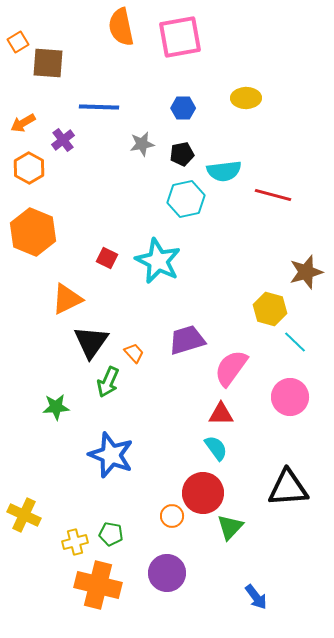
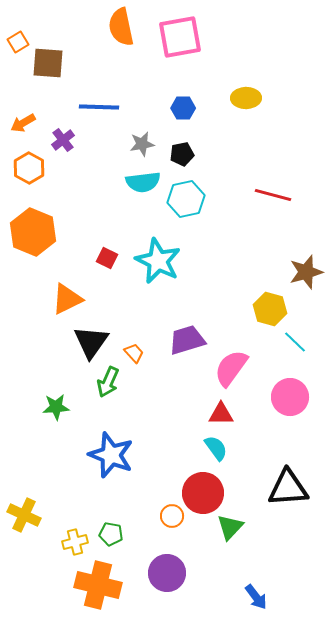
cyan semicircle at (224, 171): moved 81 px left, 11 px down
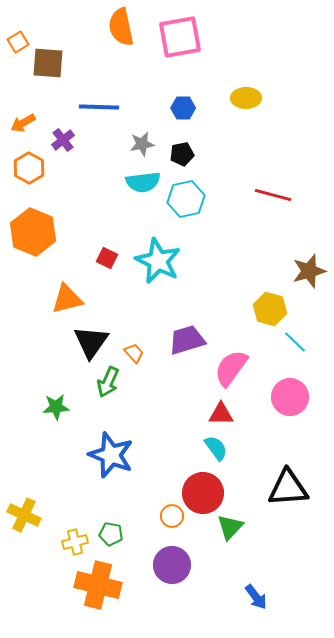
brown star at (306, 272): moved 3 px right, 1 px up
orange triangle at (67, 299): rotated 12 degrees clockwise
purple circle at (167, 573): moved 5 px right, 8 px up
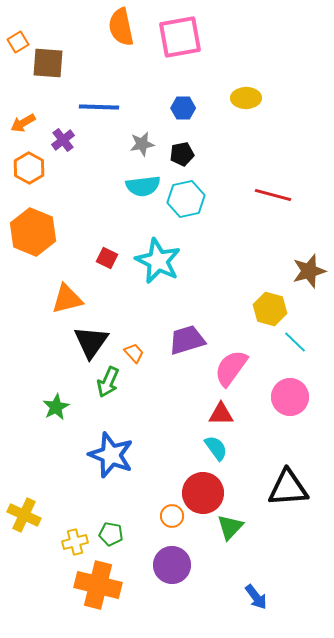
cyan semicircle at (143, 182): moved 4 px down
green star at (56, 407): rotated 24 degrees counterclockwise
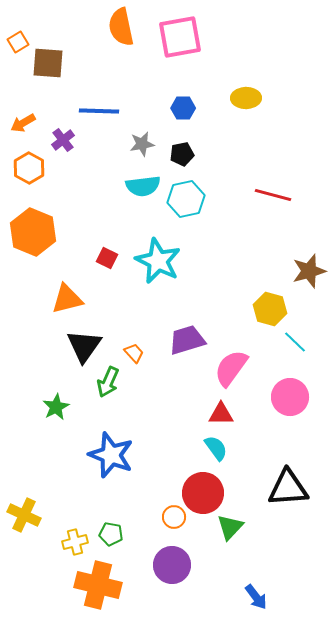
blue line at (99, 107): moved 4 px down
black triangle at (91, 342): moved 7 px left, 4 px down
orange circle at (172, 516): moved 2 px right, 1 px down
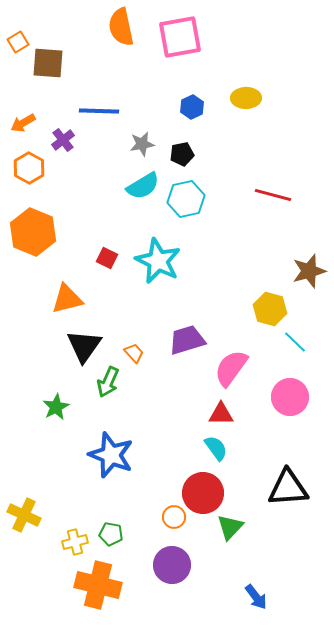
blue hexagon at (183, 108): moved 9 px right, 1 px up; rotated 25 degrees counterclockwise
cyan semicircle at (143, 186): rotated 24 degrees counterclockwise
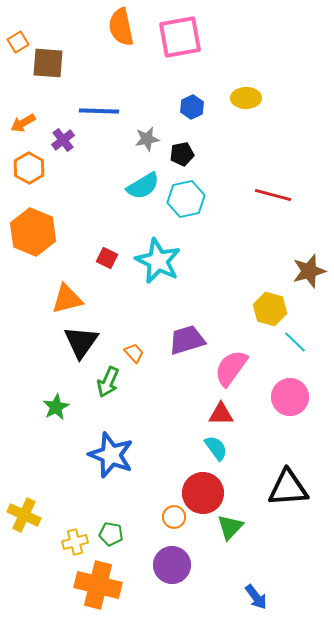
gray star at (142, 144): moved 5 px right, 5 px up
black triangle at (84, 346): moved 3 px left, 4 px up
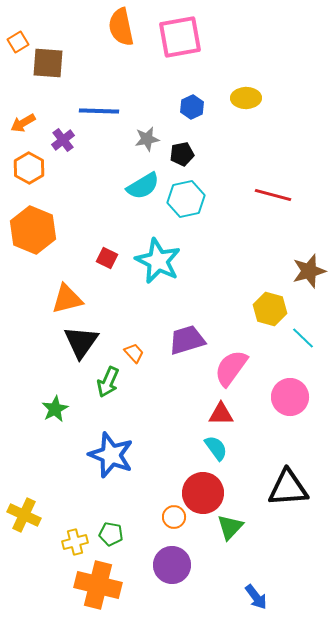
orange hexagon at (33, 232): moved 2 px up
cyan line at (295, 342): moved 8 px right, 4 px up
green star at (56, 407): moved 1 px left, 2 px down
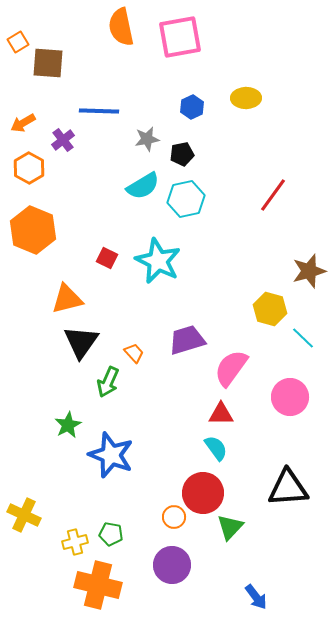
red line at (273, 195): rotated 69 degrees counterclockwise
green star at (55, 409): moved 13 px right, 16 px down
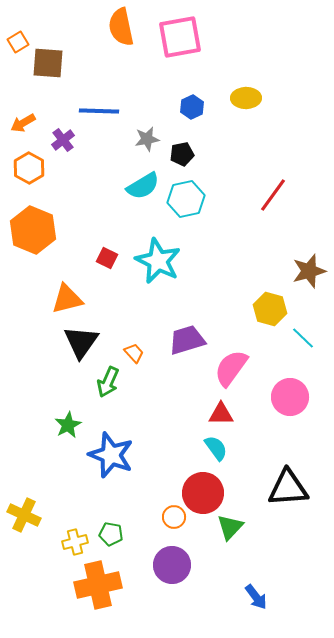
orange cross at (98, 585): rotated 27 degrees counterclockwise
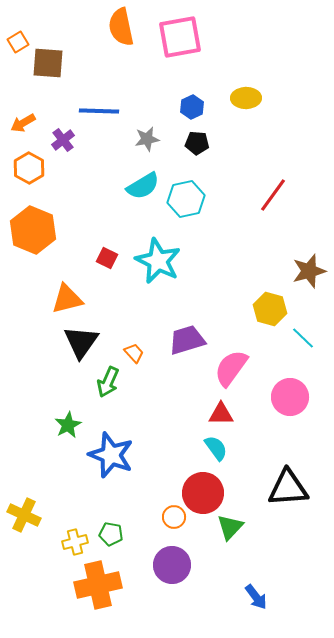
black pentagon at (182, 154): moved 15 px right, 11 px up; rotated 15 degrees clockwise
